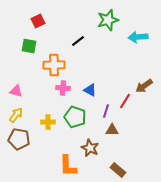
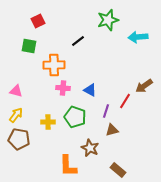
brown triangle: rotated 16 degrees counterclockwise
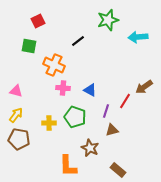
orange cross: rotated 25 degrees clockwise
brown arrow: moved 1 px down
yellow cross: moved 1 px right, 1 px down
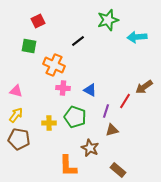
cyan arrow: moved 1 px left
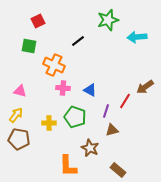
brown arrow: moved 1 px right
pink triangle: moved 4 px right
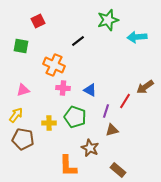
green square: moved 8 px left
pink triangle: moved 3 px right, 1 px up; rotated 32 degrees counterclockwise
brown pentagon: moved 4 px right
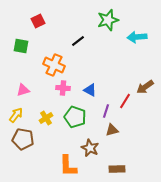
yellow cross: moved 3 px left, 5 px up; rotated 32 degrees counterclockwise
brown rectangle: moved 1 px left, 1 px up; rotated 42 degrees counterclockwise
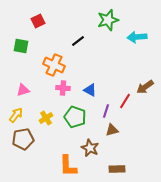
brown pentagon: rotated 20 degrees counterclockwise
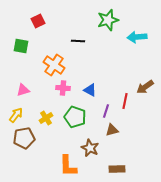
black line: rotated 40 degrees clockwise
orange cross: rotated 10 degrees clockwise
red line: rotated 21 degrees counterclockwise
brown pentagon: moved 1 px right, 1 px up
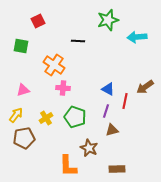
blue triangle: moved 18 px right, 1 px up
brown star: moved 1 px left
